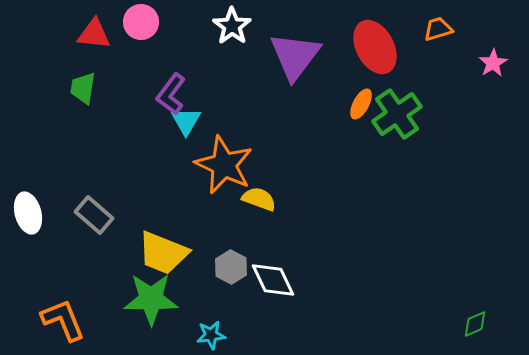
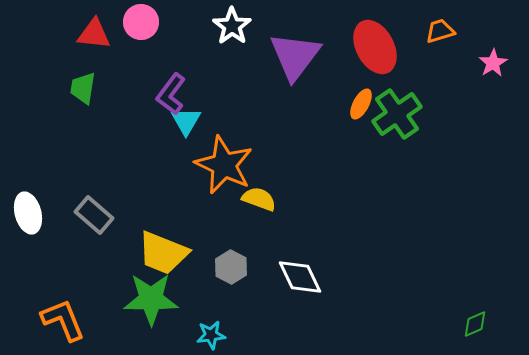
orange trapezoid: moved 2 px right, 2 px down
white diamond: moved 27 px right, 3 px up
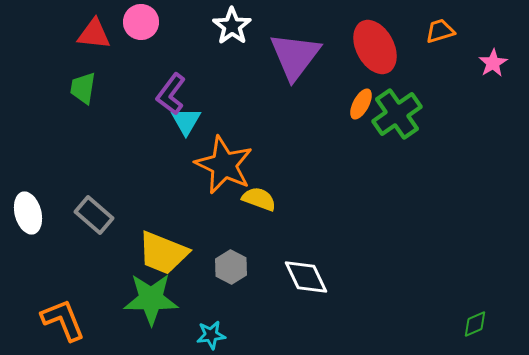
white diamond: moved 6 px right
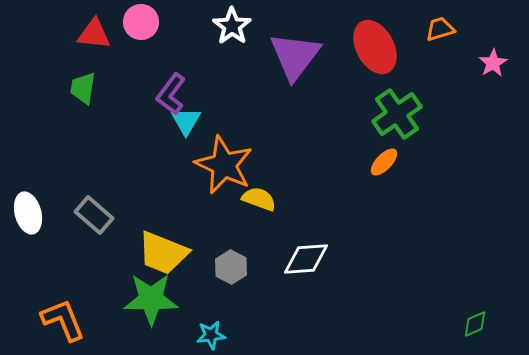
orange trapezoid: moved 2 px up
orange ellipse: moved 23 px right, 58 px down; rotated 16 degrees clockwise
white diamond: moved 18 px up; rotated 69 degrees counterclockwise
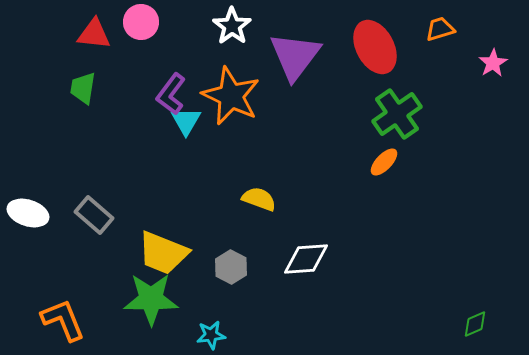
orange star: moved 7 px right, 69 px up
white ellipse: rotated 57 degrees counterclockwise
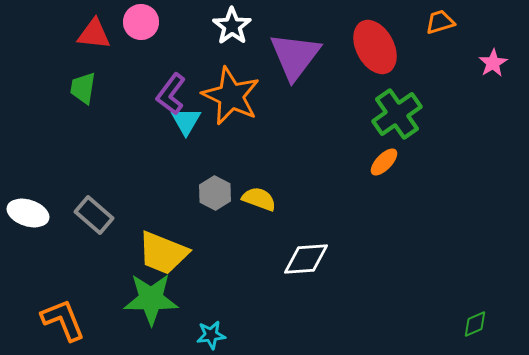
orange trapezoid: moved 7 px up
gray hexagon: moved 16 px left, 74 px up
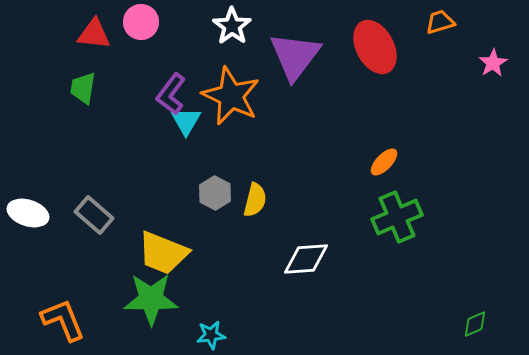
green cross: moved 103 px down; rotated 12 degrees clockwise
yellow semicircle: moved 4 px left, 1 px down; rotated 84 degrees clockwise
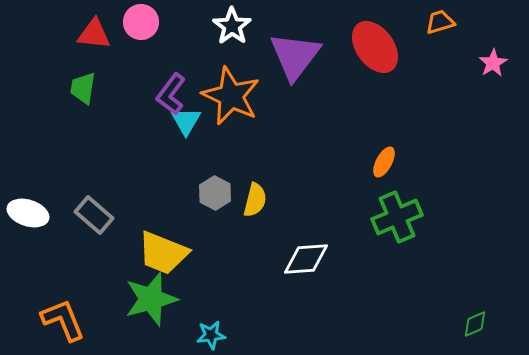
red ellipse: rotated 8 degrees counterclockwise
orange ellipse: rotated 16 degrees counterclockwise
green star: rotated 16 degrees counterclockwise
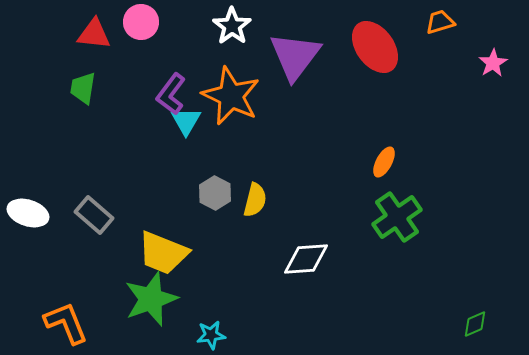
green cross: rotated 12 degrees counterclockwise
green star: rotated 4 degrees counterclockwise
orange L-shape: moved 3 px right, 3 px down
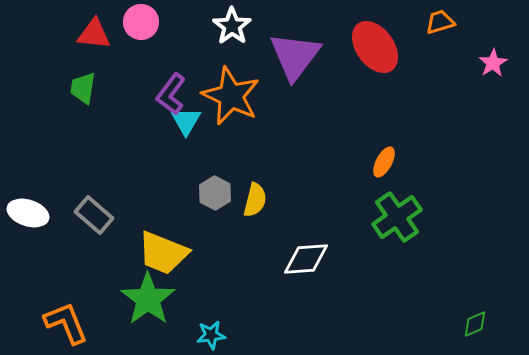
green star: moved 3 px left; rotated 16 degrees counterclockwise
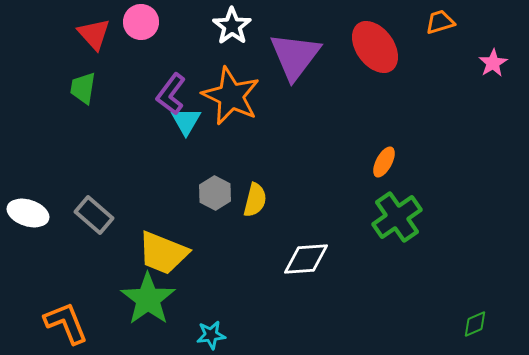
red triangle: rotated 42 degrees clockwise
